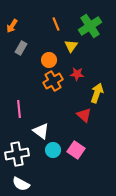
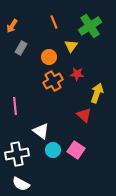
orange line: moved 2 px left, 2 px up
orange circle: moved 3 px up
pink line: moved 4 px left, 3 px up
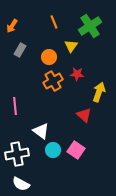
gray rectangle: moved 1 px left, 2 px down
yellow arrow: moved 2 px right, 1 px up
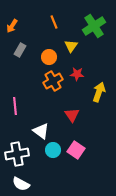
green cross: moved 4 px right
red triangle: moved 12 px left; rotated 14 degrees clockwise
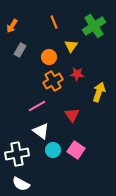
pink line: moved 22 px right; rotated 66 degrees clockwise
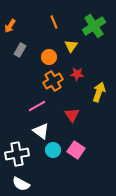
orange arrow: moved 2 px left
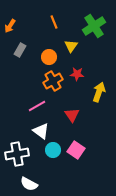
white semicircle: moved 8 px right
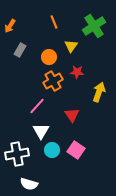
red star: moved 2 px up
pink line: rotated 18 degrees counterclockwise
white triangle: rotated 24 degrees clockwise
cyan circle: moved 1 px left
white semicircle: rotated 12 degrees counterclockwise
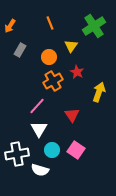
orange line: moved 4 px left, 1 px down
red star: rotated 24 degrees clockwise
white triangle: moved 2 px left, 2 px up
white semicircle: moved 11 px right, 14 px up
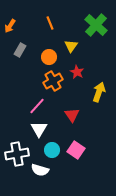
green cross: moved 2 px right, 1 px up; rotated 15 degrees counterclockwise
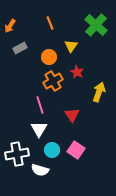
gray rectangle: moved 2 px up; rotated 32 degrees clockwise
pink line: moved 3 px right, 1 px up; rotated 60 degrees counterclockwise
